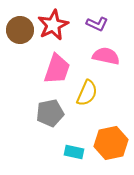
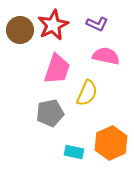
orange hexagon: rotated 12 degrees counterclockwise
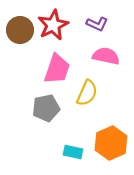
gray pentagon: moved 4 px left, 5 px up
cyan rectangle: moved 1 px left
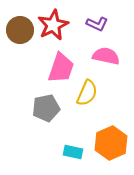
pink trapezoid: moved 4 px right, 1 px up
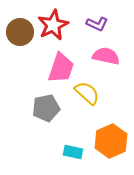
brown circle: moved 2 px down
yellow semicircle: rotated 72 degrees counterclockwise
orange hexagon: moved 2 px up
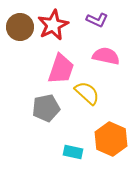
purple L-shape: moved 4 px up
brown circle: moved 5 px up
pink trapezoid: moved 1 px down
orange hexagon: moved 2 px up; rotated 12 degrees counterclockwise
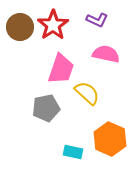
red star: rotated 8 degrees counterclockwise
pink semicircle: moved 2 px up
orange hexagon: moved 1 px left
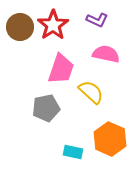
yellow semicircle: moved 4 px right, 1 px up
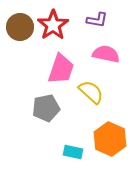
purple L-shape: rotated 15 degrees counterclockwise
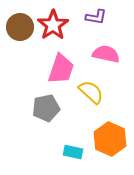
purple L-shape: moved 1 px left, 3 px up
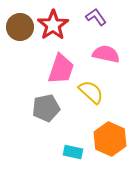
purple L-shape: rotated 135 degrees counterclockwise
